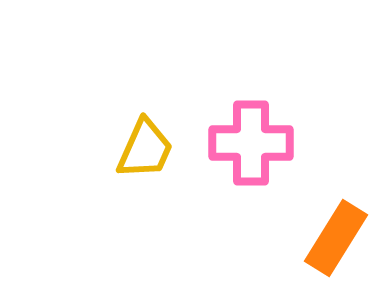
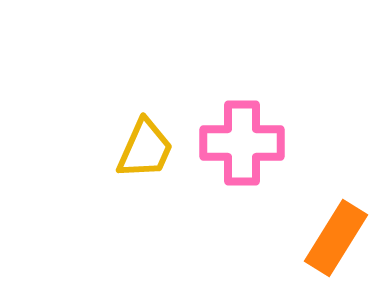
pink cross: moved 9 px left
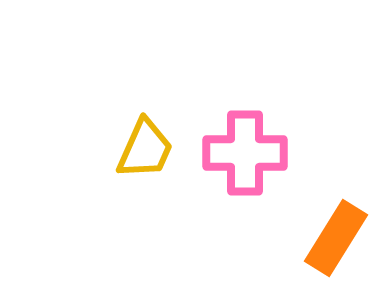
pink cross: moved 3 px right, 10 px down
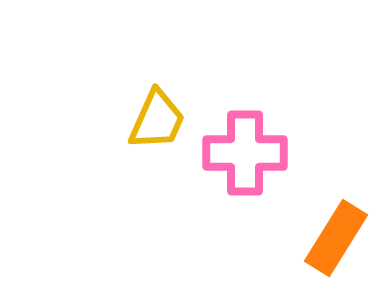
yellow trapezoid: moved 12 px right, 29 px up
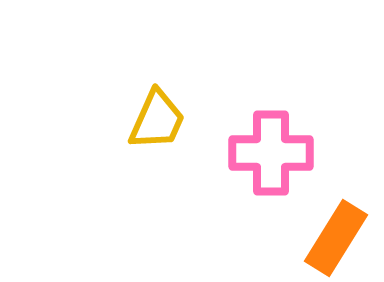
pink cross: moved 26 px right
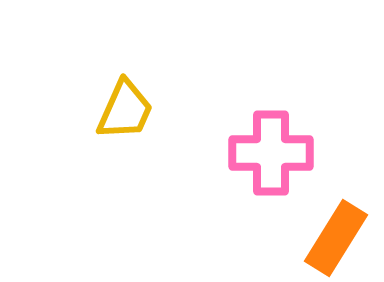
yellow trapezoid: moved 32 px left, 10 px up
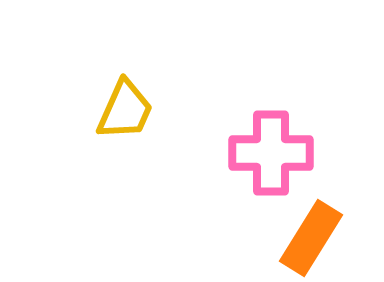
orange rectangle: moved 25 px left
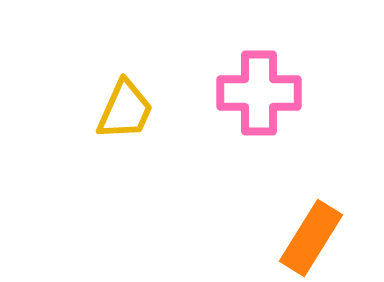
pink cross: moved 12 px left, 60 px up
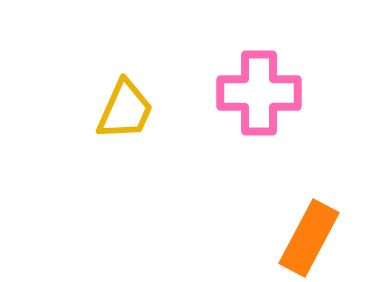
orange rectangle: moved 2 px left; rotated 4 degrees counterclockwise
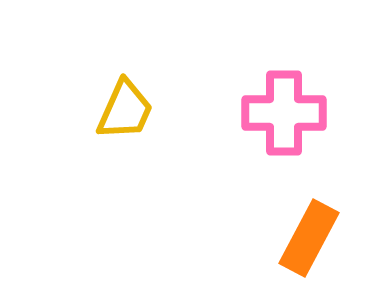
pink cross: moved 25 px right, 20 px down
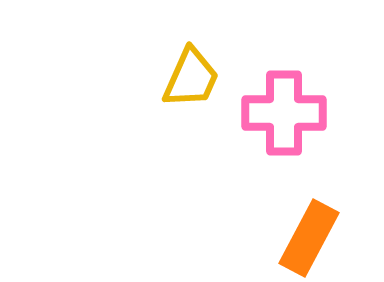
yellow trapezoid: moved 66 px right, 32 px up
